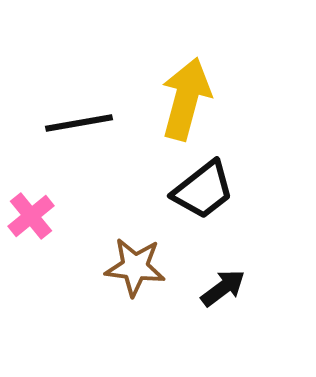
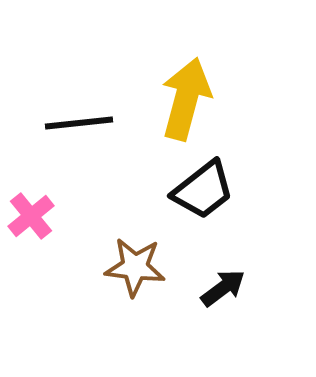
black line: rotated 4 degrees clockwise
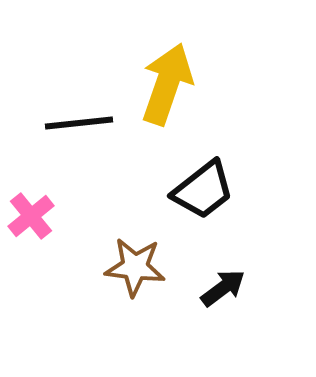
yellow arrow: moved 19 px left, 15 px up; rotated 4 degrees clockwise
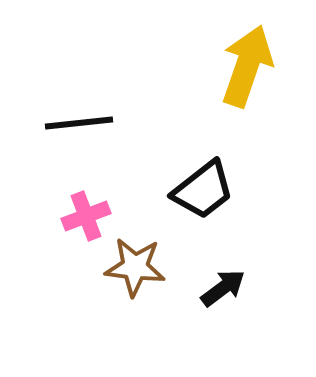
yellow arrow: moved 80 px right, 18 px up
pink cross: moved 55 px right; rotated 18 degrees clockwise
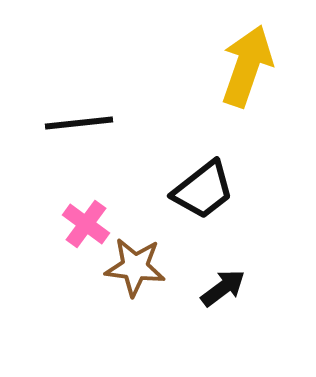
pink cross: moved 8 px down; rotated 33 degrees counterclockwise
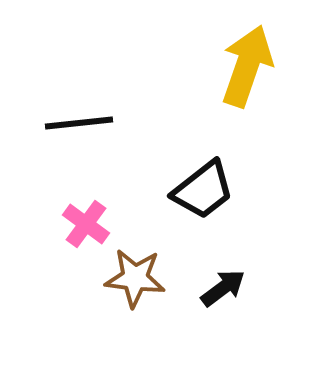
brown star: moved 11 px down
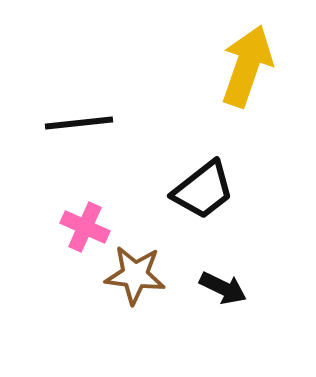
pink cross: moved 1 px left, 3 px down; rotated 12 degrees counterclockwise
brown star: moved 3 px up
black arrow: rotated 63 degrees clockwise
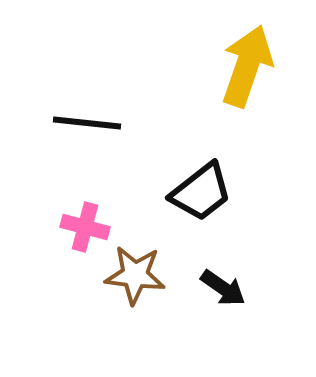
black line: moved 8 px right; rotated 12 degrees clockwise
black trapezoid: moved 2 px left, 2 px down
pink cross: rotated 9 degrees counterclockwise
black arrow: rotated 9 degrees clockwise
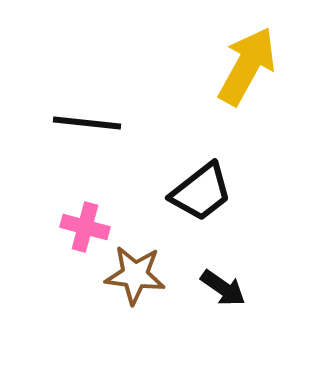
yellow arrow: rotated 10 degrees clockwise
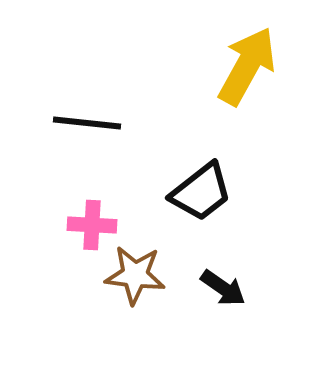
pink cross: moved 7 px right, 2 px up; rotated 12 degrees counterclockwise
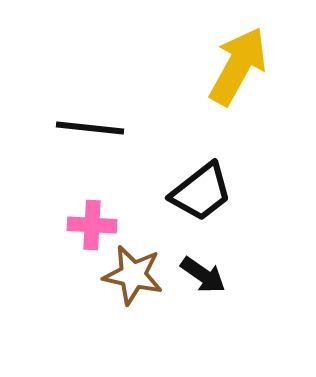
yellow arrow: moved 9 px left
black line: moved 3 px right, 5 px down
brown star: moved 2 px left; rotated 6 degrees clockwise
black arrow: moved 20 px left, 13 px up
